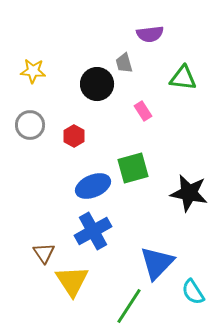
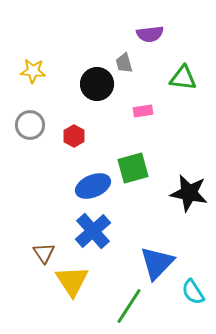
pink rectangle: rotated 66 degrees counterclockwise
blue cross: rotated 12 degrees counterclockwise
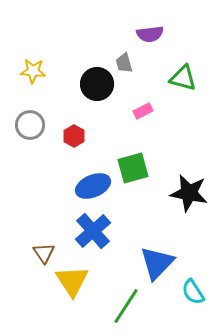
green triangle: rotated 8 degrees clockwise
pink rectangle: rotated 18 degrees counterclockwise
green line: moved 3 px left
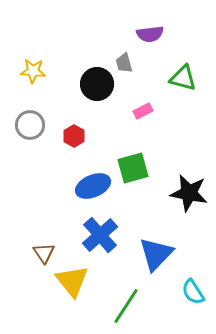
blue cross: moved 7 px right, 4 px down
blue triangle: moved 1 px left, 9 px up
yellow triangle: rotated 6 degrees counterclockwise
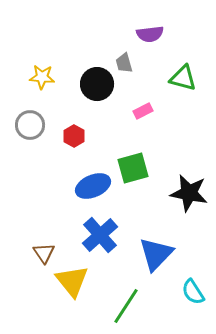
yellow star: moved 9 px right, 6 px down
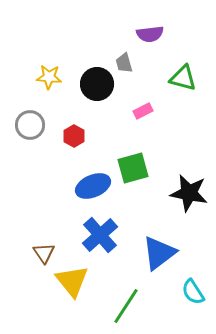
yellow star: moved 7 px right
blue triangle: moved 3 px right, 1 px up; rotated 9 degrees clockwise
